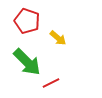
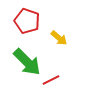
yellow arrow: moved 1 px right
red line: moved 3 px up
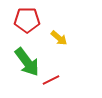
red pentagon: moved 1 px up; rotated 20 degrees counterclockwise
green arrow: rotated 8 degrees clockwise
